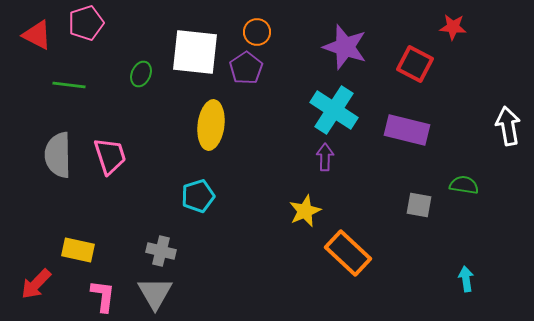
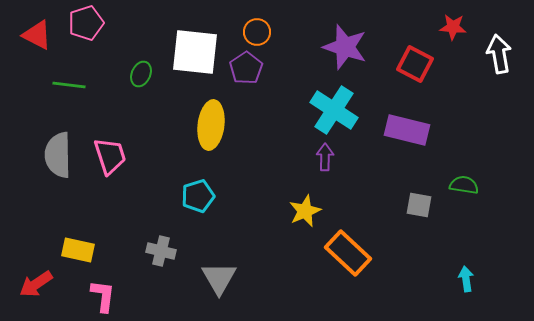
white arrow: moved 9 px left, 72 px up
red arrow: rotated 12 degrees clockwise
gray triangle: moved 64 px right, 15 px up
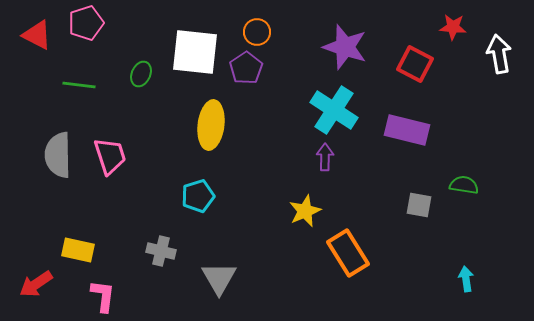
green line: moved 10 px right
orange rectangle: rotated 15 degrees clockwise
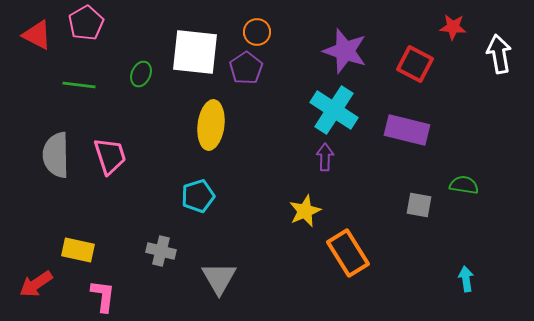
pink pentagon: rotated 12 degrees counterclockwise
purple star: moved 4 px down
gray semicircle: moved 2 px left
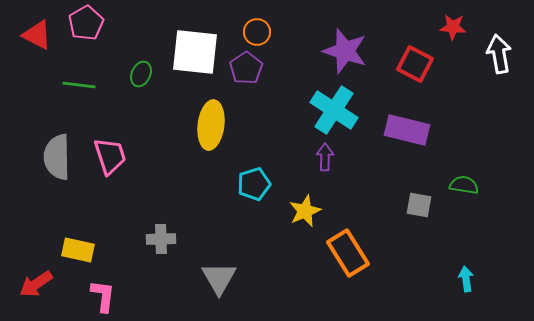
gray semicircle: moved 1 px right, 2 px down
cyan pentagon: moved 56 px right, 12 px up
gray cross: moved 12 px up; rotated 16 degrees counterclockwise
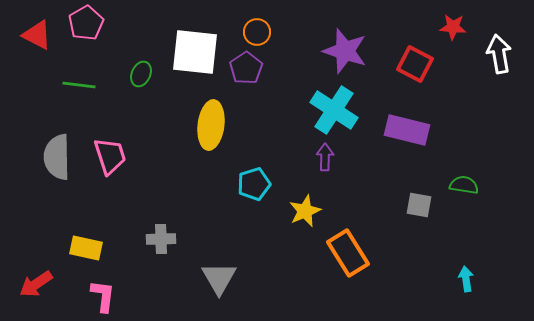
yellow rectangle: moved 8 px right, 2 px up
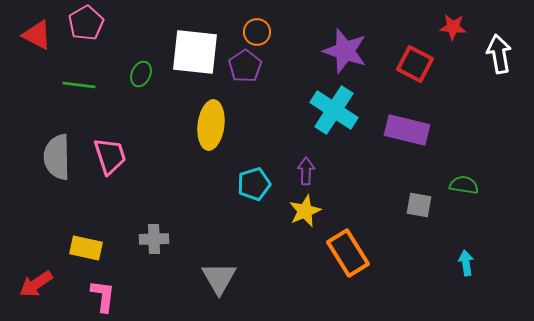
purple pentagon: moved 1 px left, 2 px up
purple arrow: moved 19 px left, 14 px down
gray cross: moved 7 px left
cyan arrow: moved 16 px up
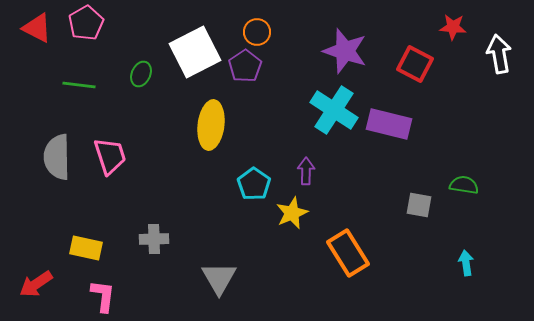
red triangle: moved 7 px up
white square: rotated 33 degrees counterclockwise
purple rectangle: moved 18 px left, 6 px up
cyan pentagon: rotated 20 degrees counterclockwise
yellow star: moved 13 px left, 2 px down
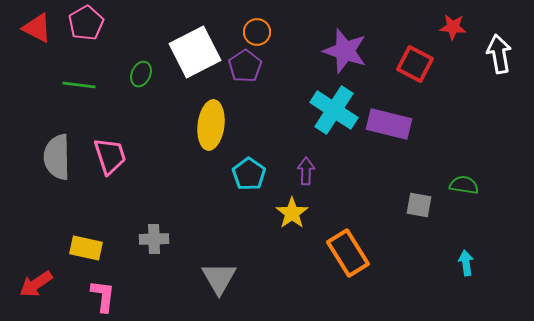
cyan pentagon: moved 5 px left, 10 px up
yellow star: rotated 12 degrees counterclockwise
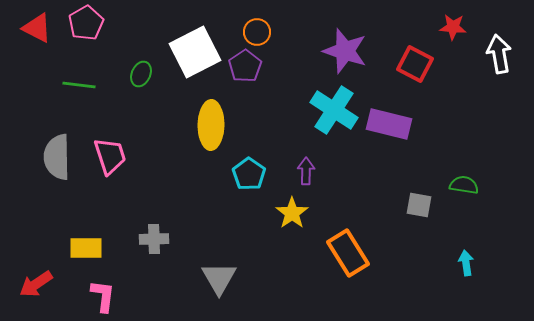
yellow ellipse: rotated 6 degrees counterclockwise
yellow rectangle: rotated 12 degrees counterclockwise
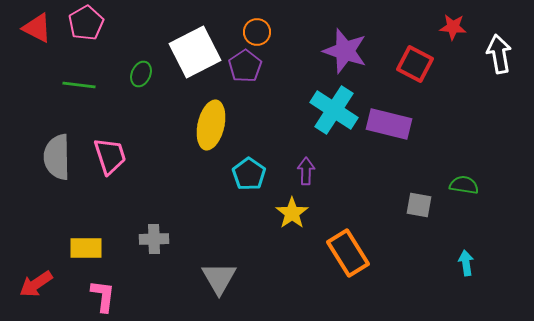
yellow ellipse: rotated 12 degrees clockwise
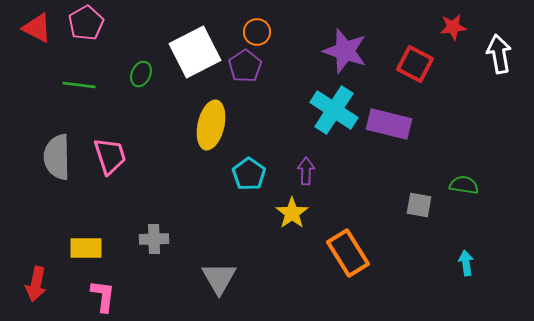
red star: rotated 12 degrees counterclockwise
red arrow: rotated 44 degrees counterclockwise
